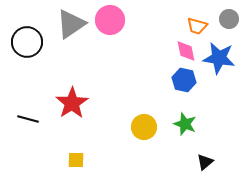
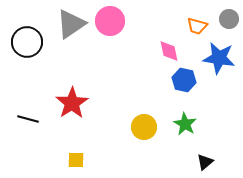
pink circle: moved 1 px down
pink diamond: moved 17 px left
green star: rotated 10 degrees clockwise
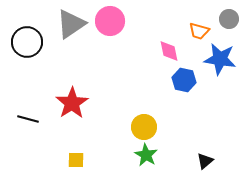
orange trapezoid: moved 2 px right, 5 px down
blue star: moved 1 px right, 1 px down
green star: moved 39 px left, 31 px down
black triangle: moved 1 px up
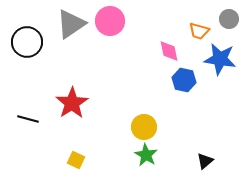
yellow square: rotated 24 degrees clockwise
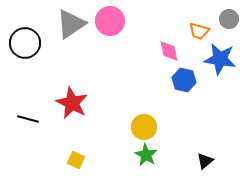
black circle: moved 2 px left, 1 px down
red star: rotated 12 degrees counterclockwise
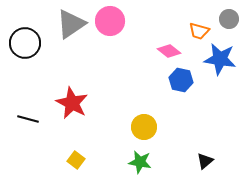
pink diamond: rotated 40 degrees counterclockwise
blue hexagon: moved 3 px left
green star: moved 6 px left, 7 px down; rotated 20 degrees counterclockwise
yellow square: rotated 12 degrees clockwise
